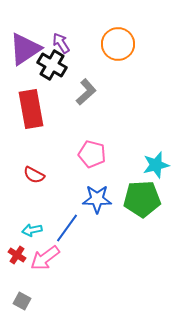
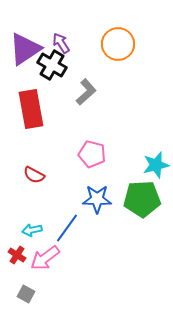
gray square: moved 4 px right, 7 px up
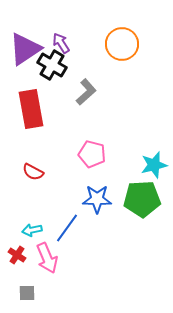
orange circle: moved 4 px right
cyan star: moved 2 px left
red semicircle: moved 1 px left, 3 px up
pink arrow: moved 2 px right; rotated 76 degrees counterclockwise
gray square: moved 1 px right, 1 px up; rotated 30 degrees counterclockwise
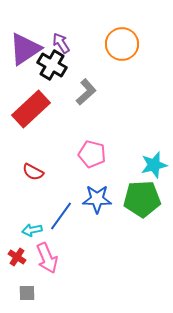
red rectangle: rotated 57 degrees clockwise
blue line: moved 6 px left, 12 px up
red cross: moved 2 px down
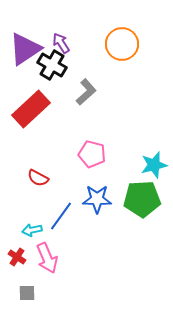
red semicircle: moved 5 px right, 6 px down
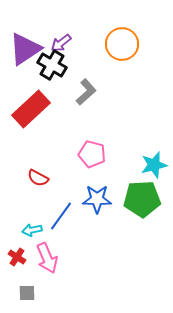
purple arrow: rotated 95 degrees counterclockwise
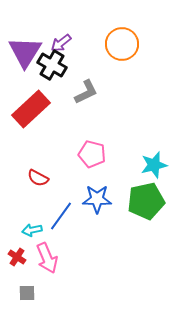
purple triangle: moved 3 px down; rotated 24 degrees counterclockwise
gray L-shape: rotated 16 degrees clockwise
green pentagon: moved 4 px right, 2 px down; rotated 9 degrees counterclockwise
